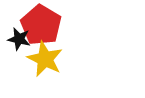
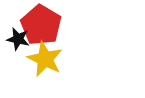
black star: moved 1 px left
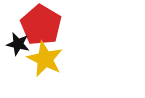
black star: moved 5 px down
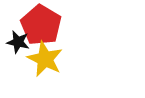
black star: moved 2 px up
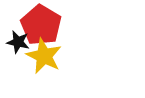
yellow star: moved 1 px left, 3 px up
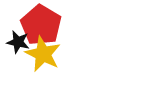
yellow star: moved 1 px left, 2 px up
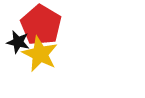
yellow star: moved 3 px left
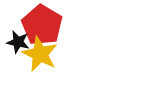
red pentagon: moved 1 px right
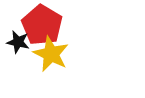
yellow star: moved 11 px right
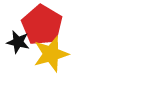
yellow star: rotated 30 degrees clockwise
